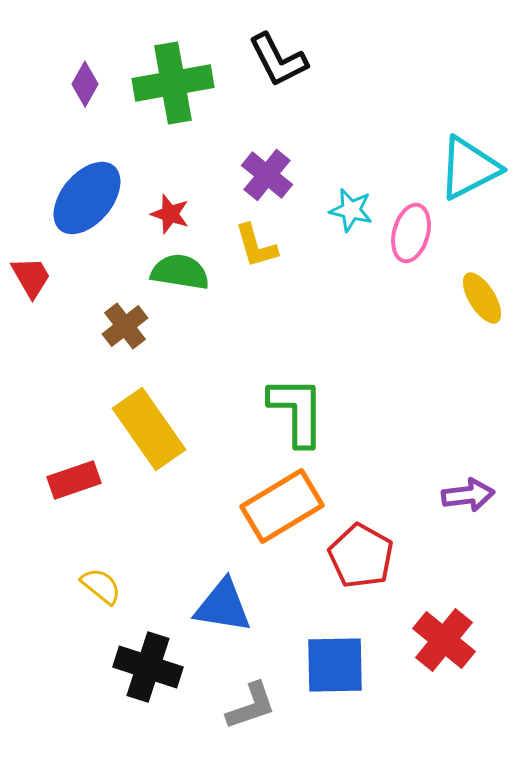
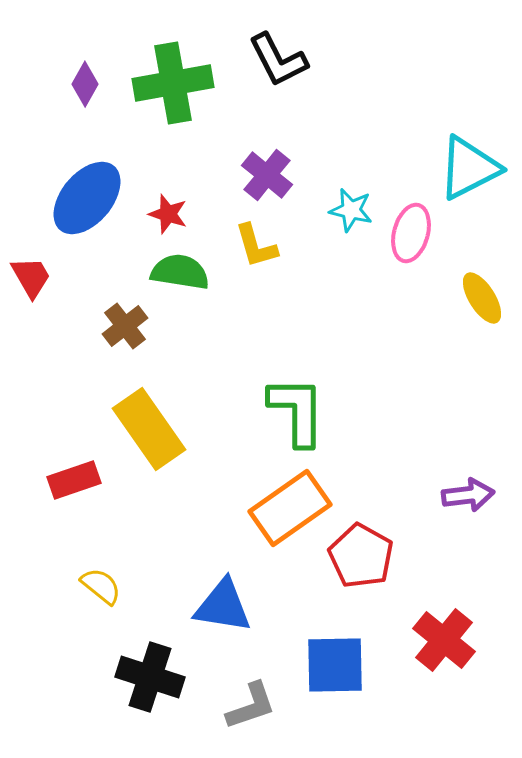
red star: moved 2 px left
orange rectangle: moved 8 px right, 2 px down; rotated 4 degrees counterclockwise
black cross: moved 2 px right, 10 px down
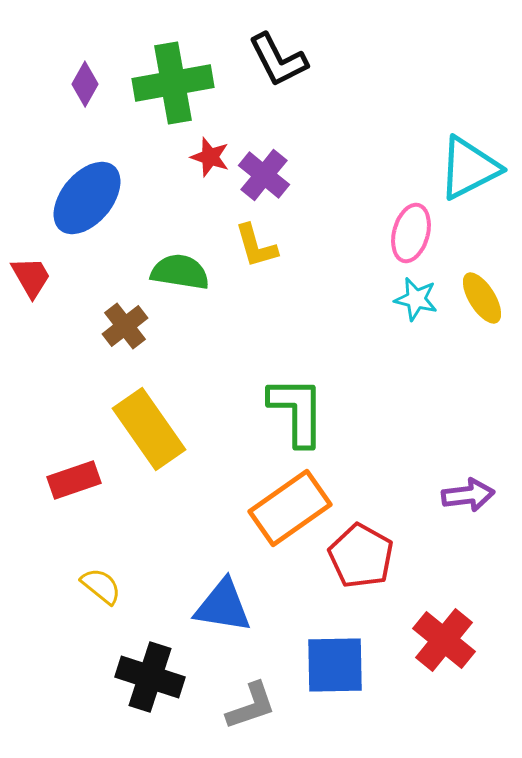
purple cross: moved 3 px left
cyan star: moved 65 px right, 89 px down
red star: moved 42 px right, 57 px up
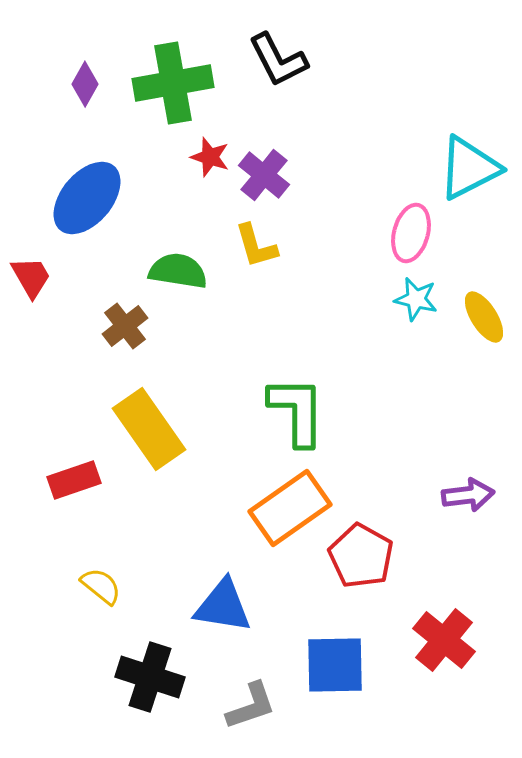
green semicircle: moved 2 px left, 1 px up
yellow ellipse: moved 2 px right, 19 px down
